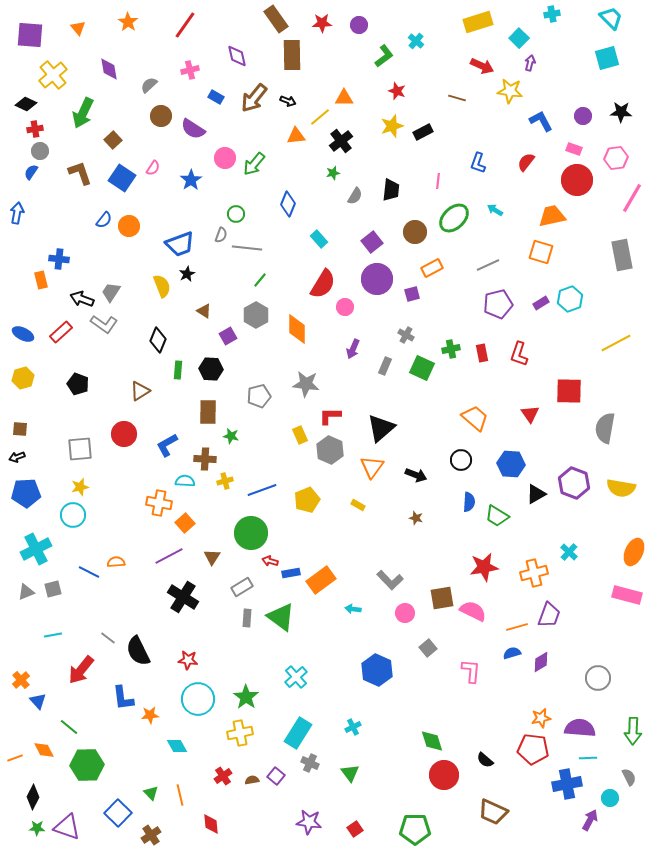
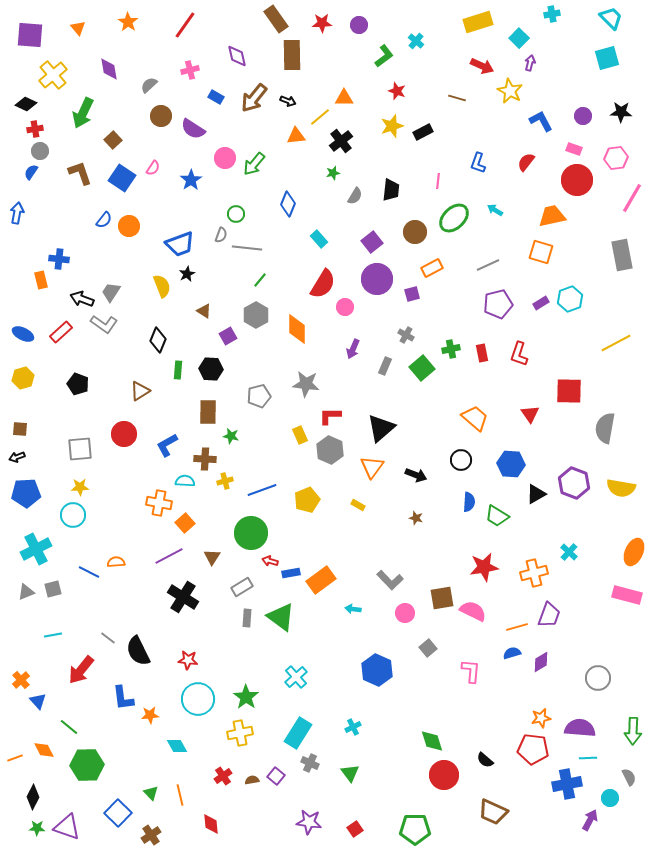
yellow star at (510, 91): rotated 20 degrees clockwise
green square at (422, 368): rotated 25 degrees clockwise
yellow star at (80, 487): rotated 12 degrees clockwise
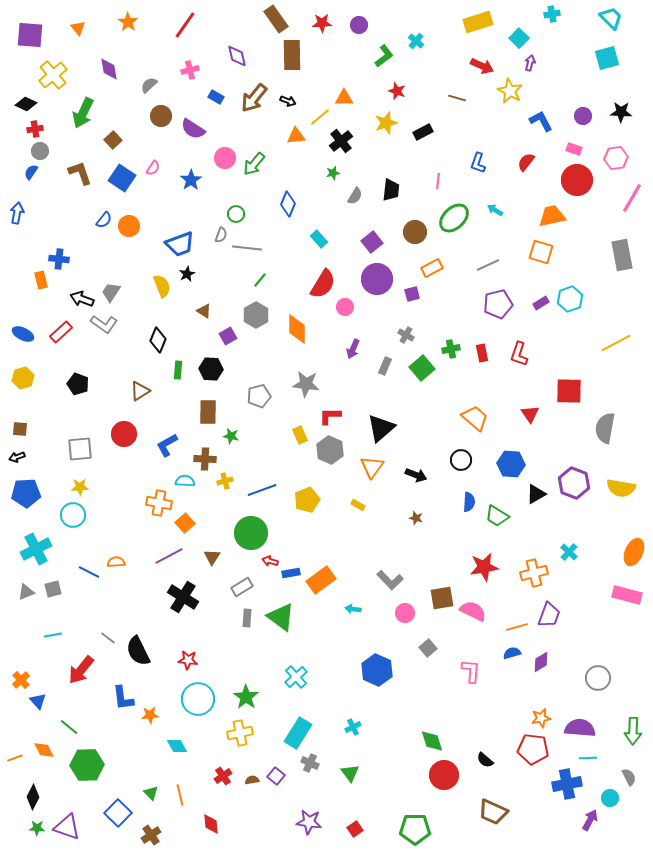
yellow star at (392, 126): moved 6 px left, 3 px up
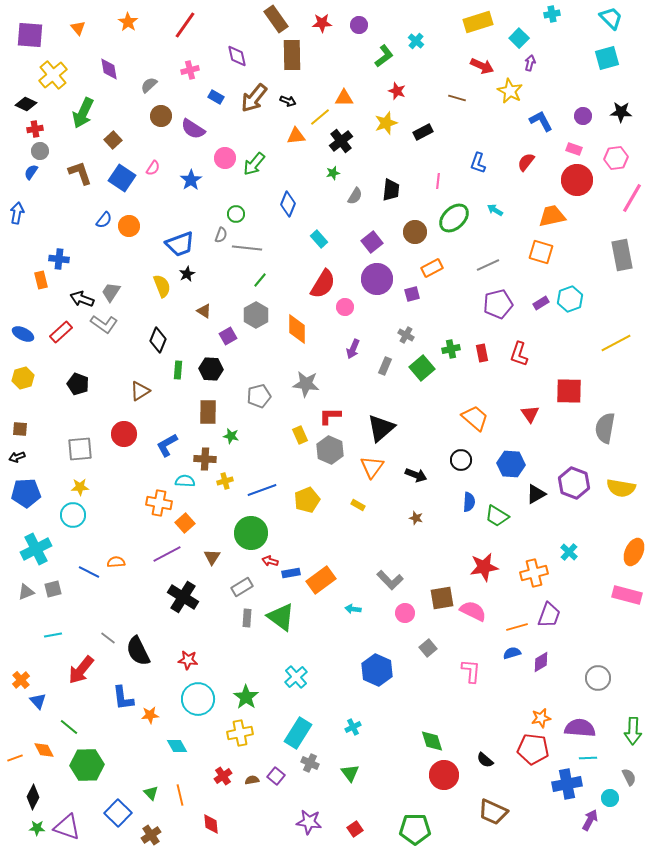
purple line at (169, 556): moved 2 px left, 2 px up
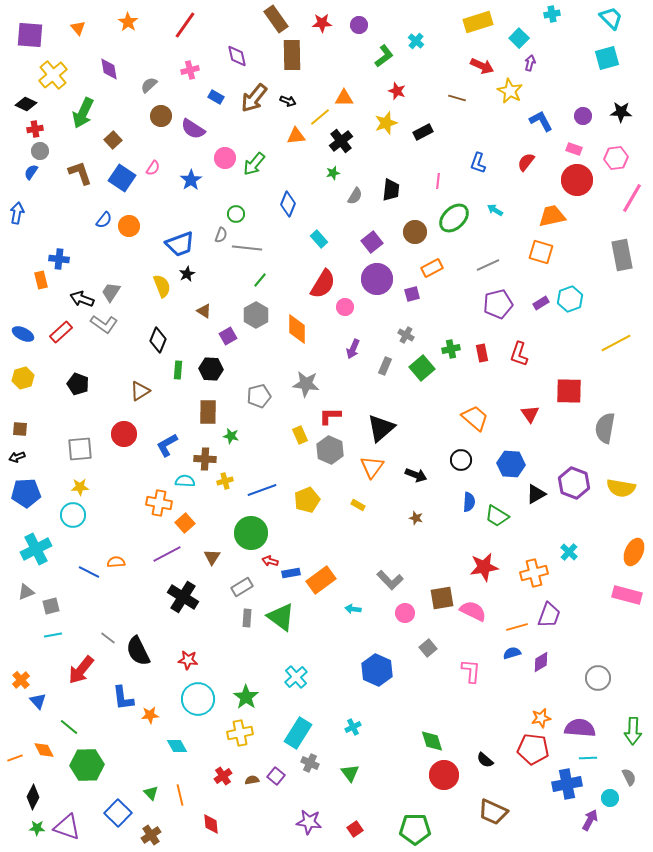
gray square at (53, 589): moved 2 px left, 17 px down
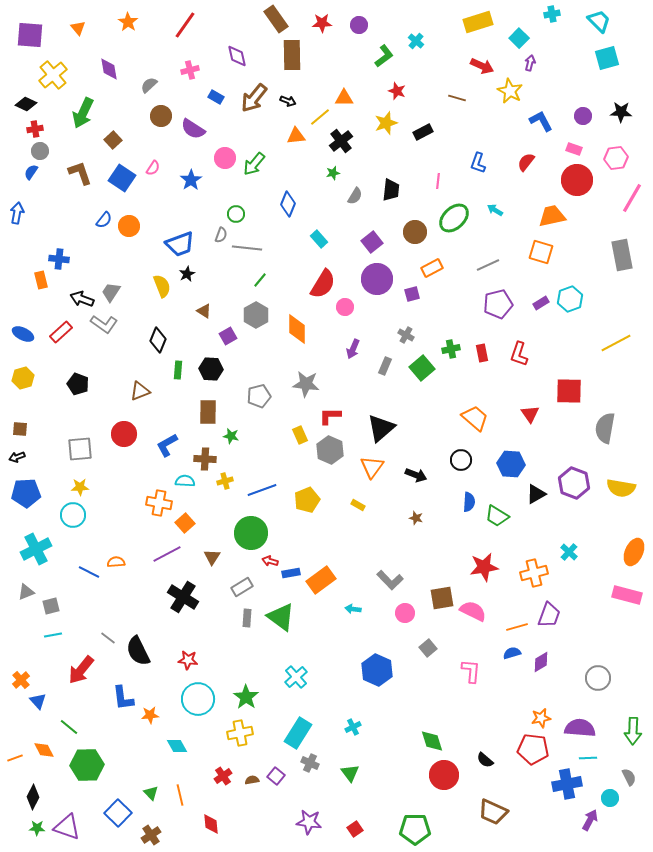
cyan trapezoid at (611, 18): moved 12 px left, 3 px down
brown triangle at (140, 391): rotated 10 degrees clockwise
